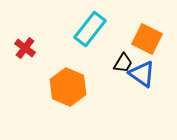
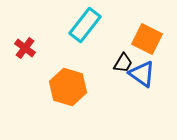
cyan rectangle: moved 5 px left, 4 px up
orange hexagon: rotated 6 degrees counterclockwise
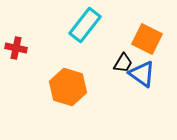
red cross: moved 9 px left; rotated 25 degrees counterclockwise
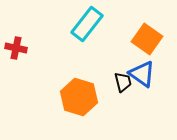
cyan rectangle: moved 2 px right, 1 px up
orange square: rotated 8 degrees clockwise
black trapezoid: moved 19 px down; rotated 45 degrees counterclockwise
orange hexagon: moved 11 px right, 10 px down
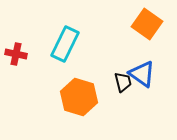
cyan rectangle: moved 22 px left, 20 px down; rotated 12 degrees counterclockwise
orange square: moved 15 px up
red cross: moved 6 px down
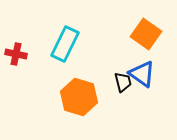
orange square: moved 1 px left, 10 px down
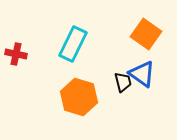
cyan rectangle: moved 8 px right
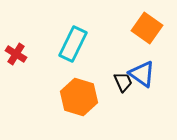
orange square: moved 1 px right, 6 px up
red cross: rotated 20 degrees clockwise
black trapezoid: rotated 10 degrees counterclockwise
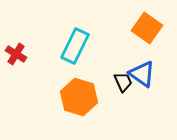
cyan rectangle: moved 2 px right, 2 px down
